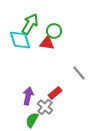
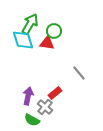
cyan diamond: moved 3 px right
green semicircle: rotated 91 degrees counterclockwise
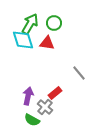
green circle: moved 8 px up
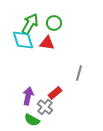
gray line: rotated 56 degrees clockwise
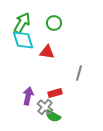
green arrow: moved 8 px left, 1 px up
red triangle: moved 9 px down
red rectangle: rotated 24 degrees clockwise
green semicircle: moved 21 px right, 4 px up
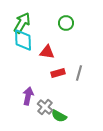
green circle: moved 12 px right
cyan diamond: rotated 15 degrees clockwise
red rectangle: moved 3 px right, 20 px up
green semicircle: moved 6 px right
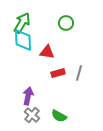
gray cross: moved 13 px left, 8 px down
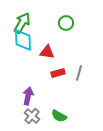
gray cross: moved 1 px down
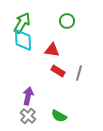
green circle: moved 1 px right, 2 px up
red triangle: moved 5 px right, 2 px up
red rectangle: moved 2 px up; rotated 48 degrees clockwise
gray cross: moved 4 px left
